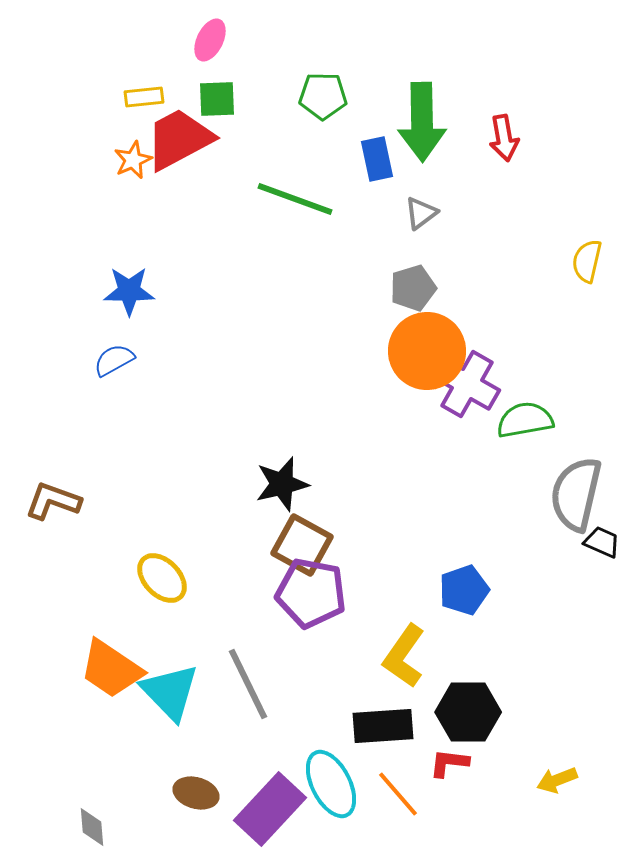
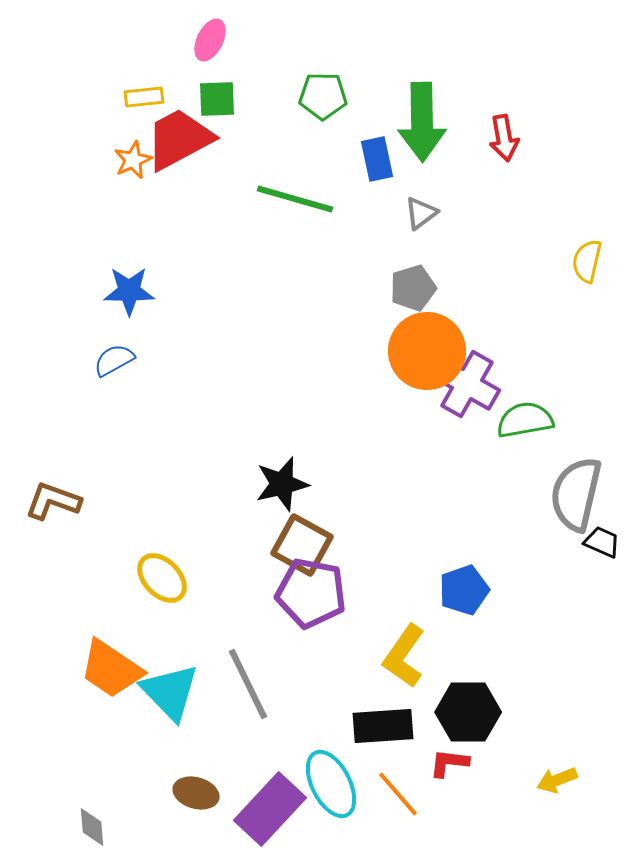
green line: rotated 4 degrees counterclockwise
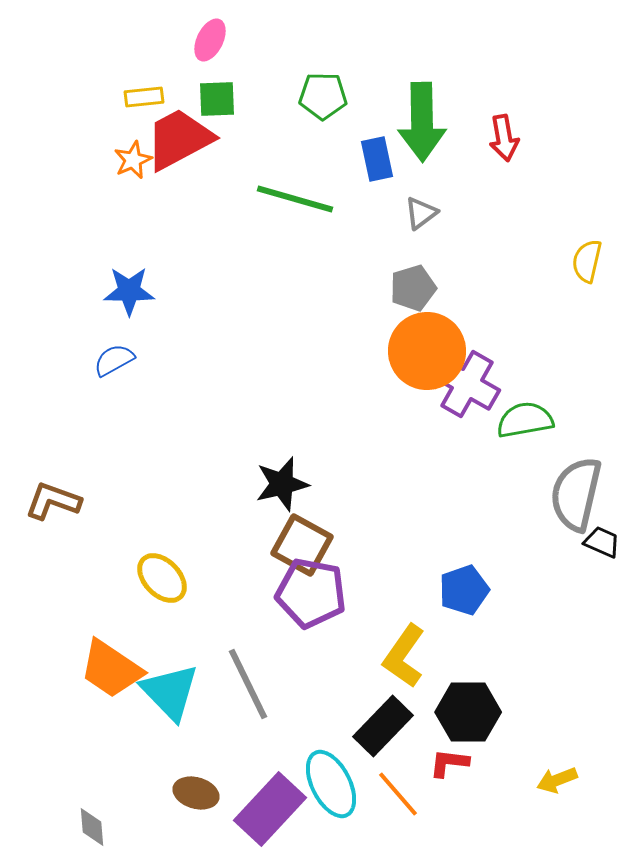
black rectangle: rotated 42 degrees counterclockwise
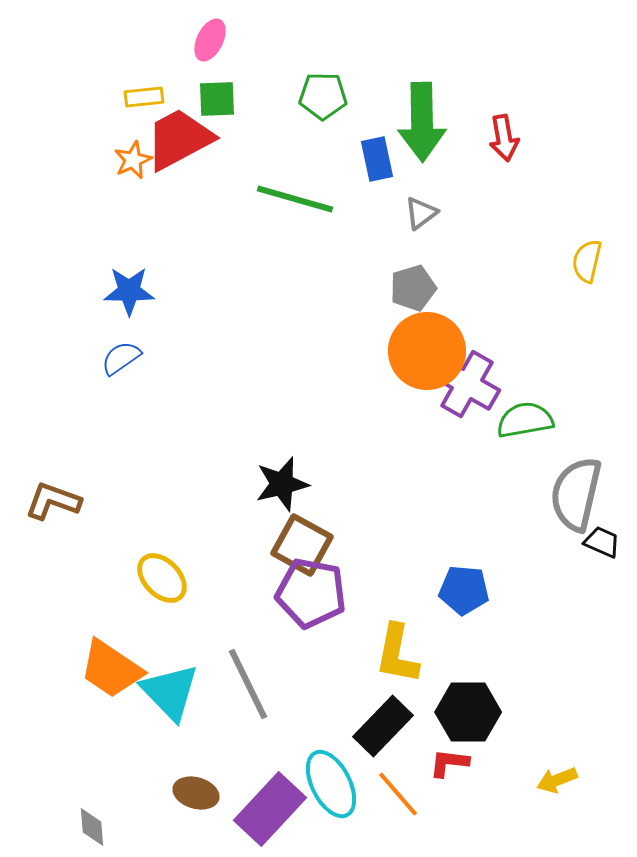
blue semicircle: moved 7 px right, 2 px up; rotated 6 degrees counterclockwise
blue pentagon: rotated 24 degrees clockwise
yellow L-shape: moved 7 px left, 2 px up; rotated 24 degrees counterclockwise
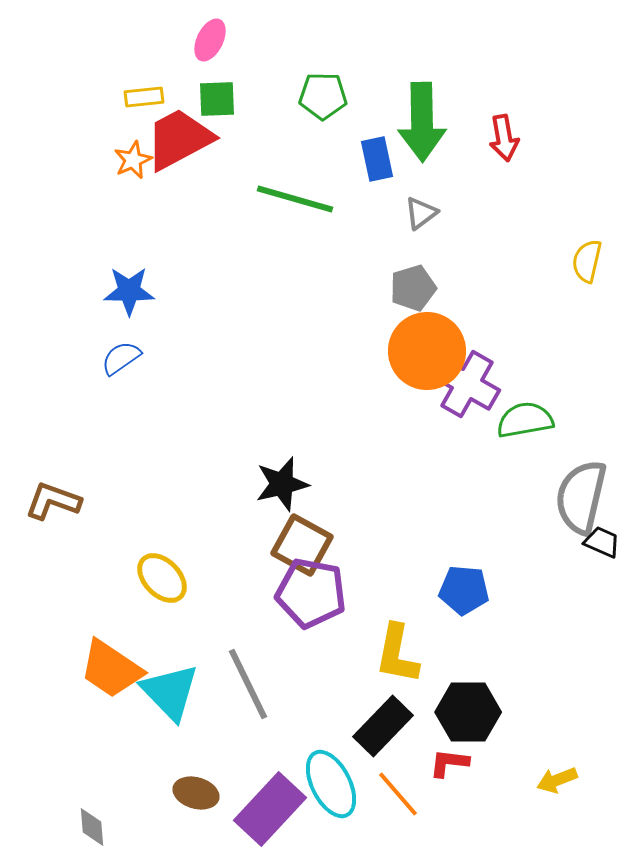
gray semicircle: moved 5 px right, 3 px down
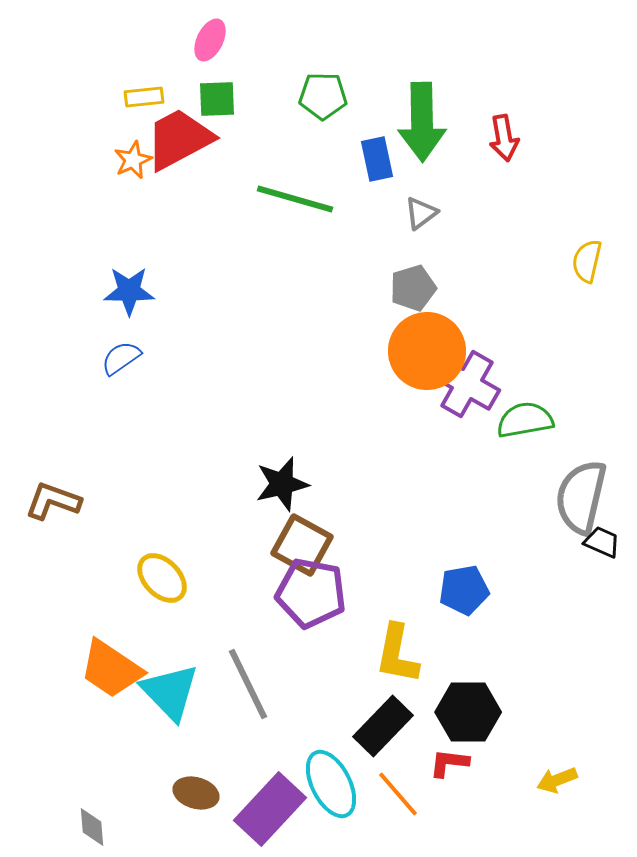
blue pentagon: rotated 15 degrees counterclockwise
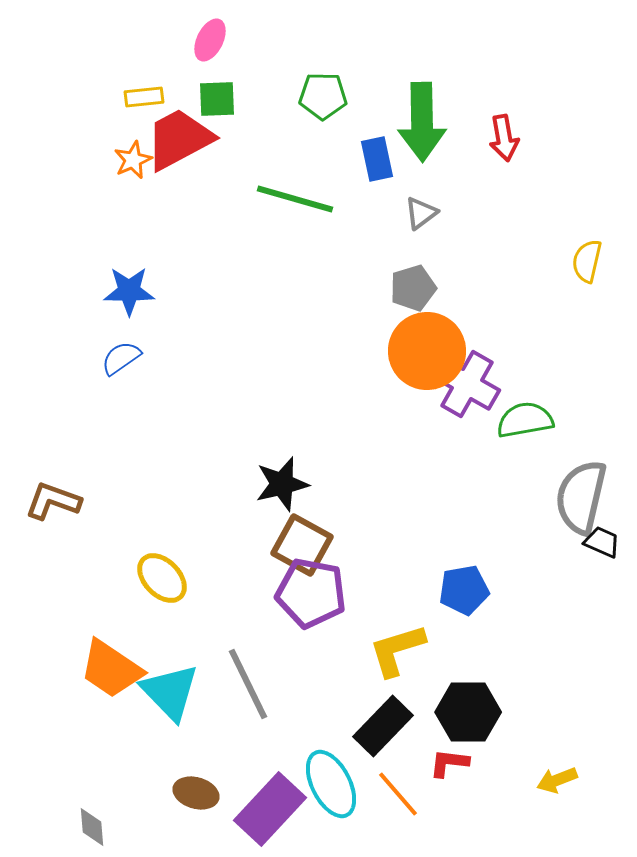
yellow L-shape: moved 4 px up; rotated 62 degrees clockwise
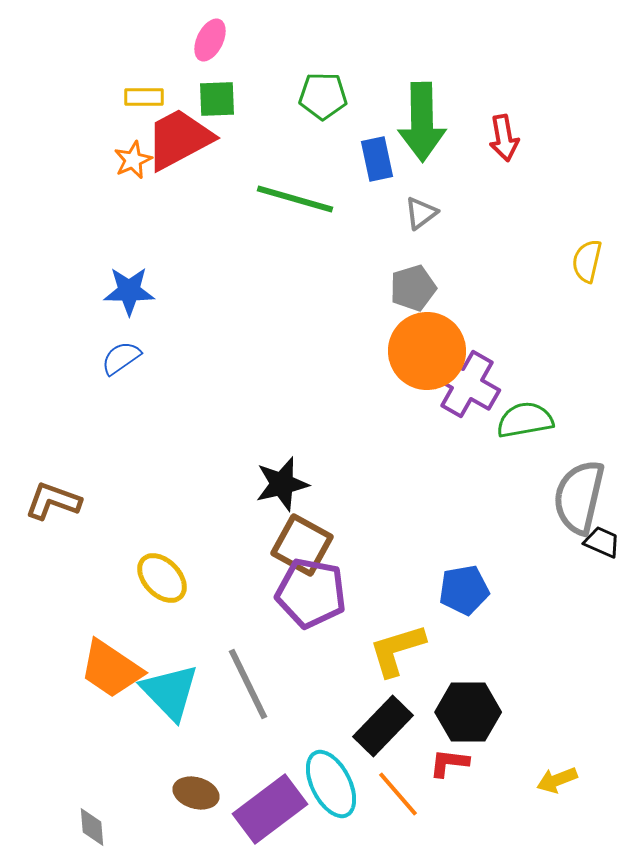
yellow rectangle: rotated 6 degrees clockwise
gray semicircle: moved 2 px left
purple rectangle: rotated 10 degrees clockwise
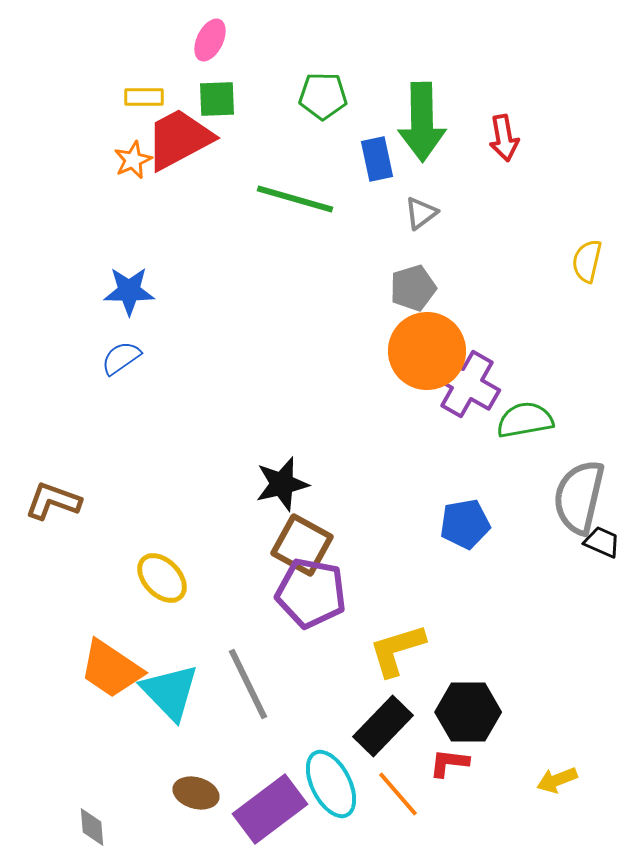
blue pentagon: moved 1 px right, 66 px up
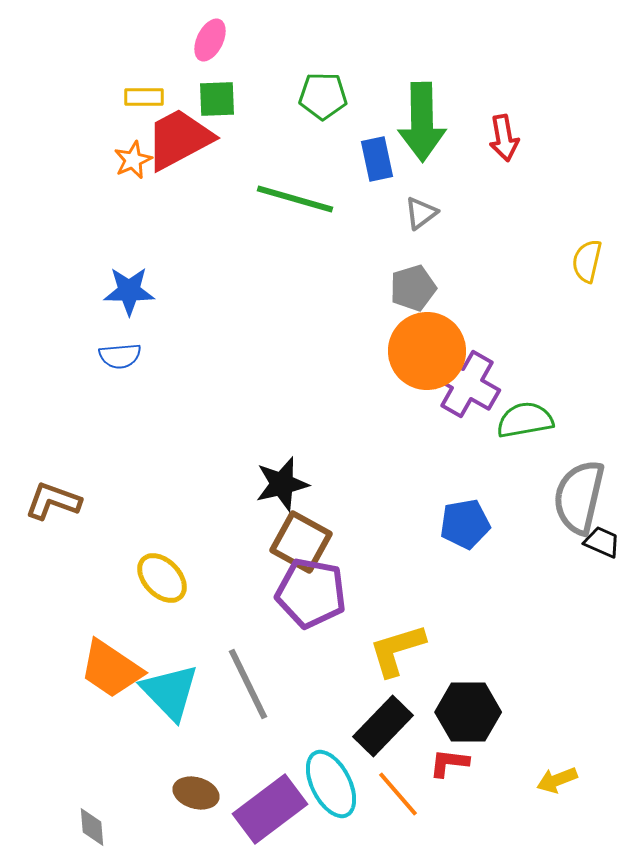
blue semicircle: moved 1 px left, 2 px up; rotated 150 degrees counterclockwise
brown square: moved 1 px left, 3 px up
